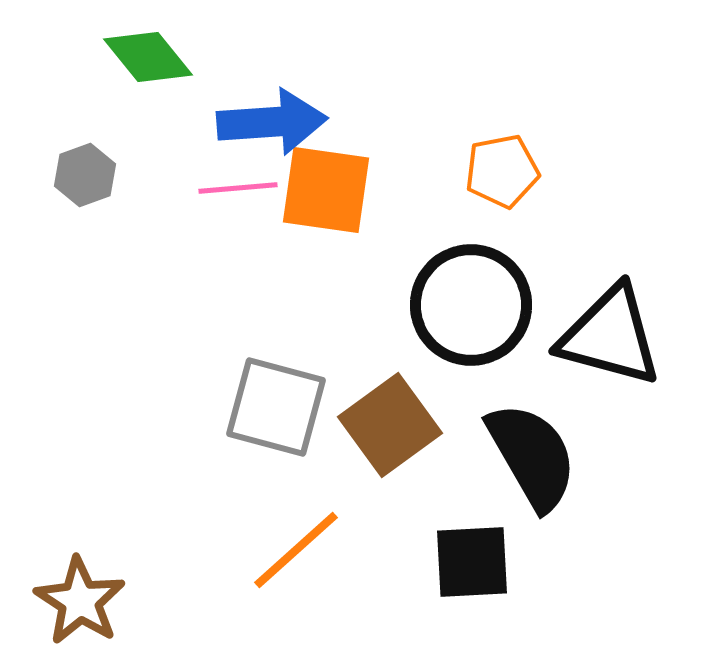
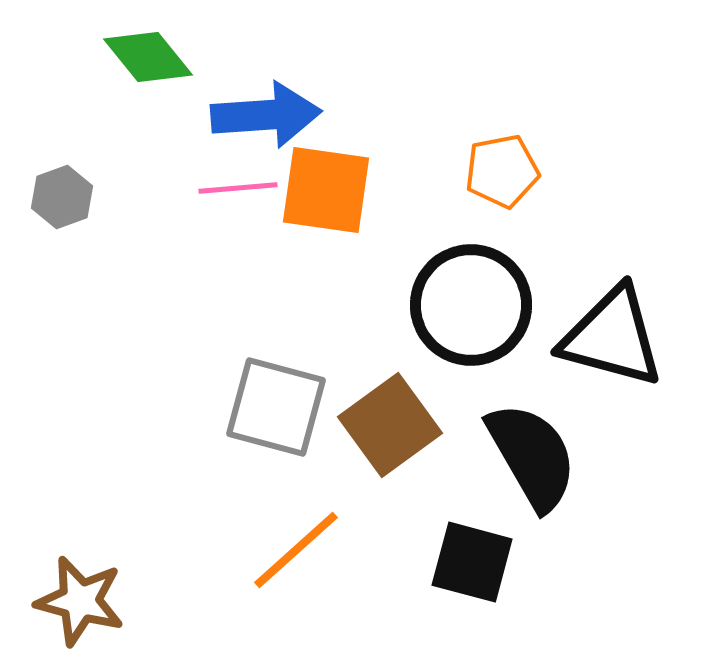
blue arrow: moved 6 px left, 7 px up
gray hexagon: moved 23 px left, 22 px down
black triangle: moved 2 px right, 1 px down
black square: rotated 18 degrees clockwise
brown star: rotated 18 degrees counterclockwise
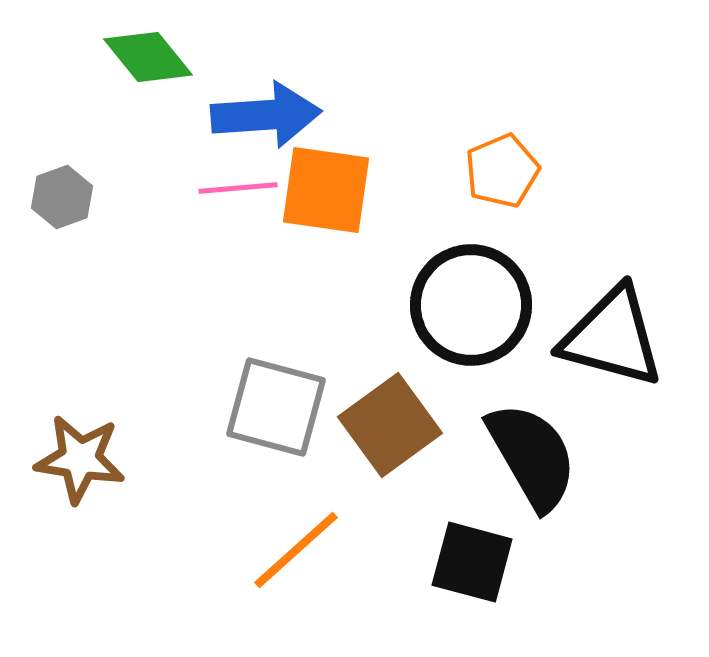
orange pentagon: rotated 12 degrees counterclockwise
brown star: moved 142 px up; rotated 6 degrees counterclockwise
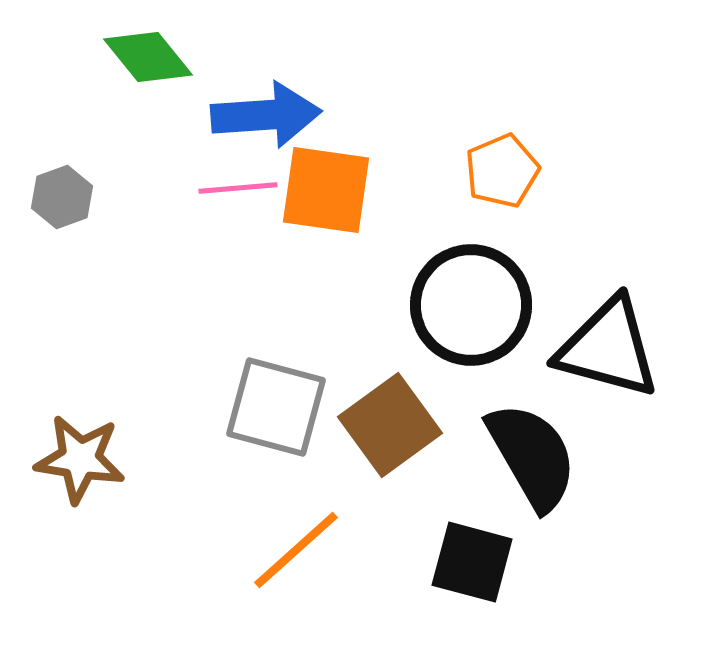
black triangle: moved 4 px left, 11 px down
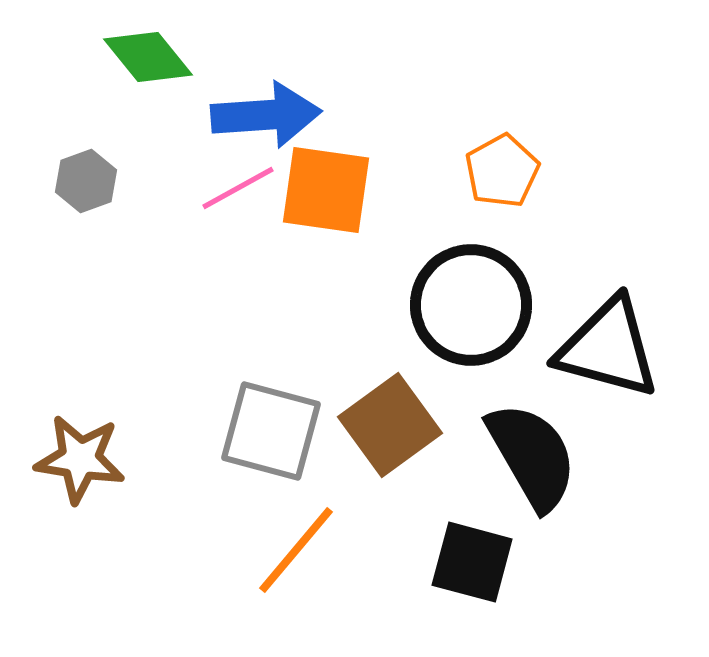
orange pentagon: rotated 6 degrees counterclockwise
pink line: rotated 24 degrees counterclockwise
gray hexagon: moved 24 px right, 16 px up
gray square: moved 5 px left, 24 px down
orange line: rotated 8 degrees counterclockwise
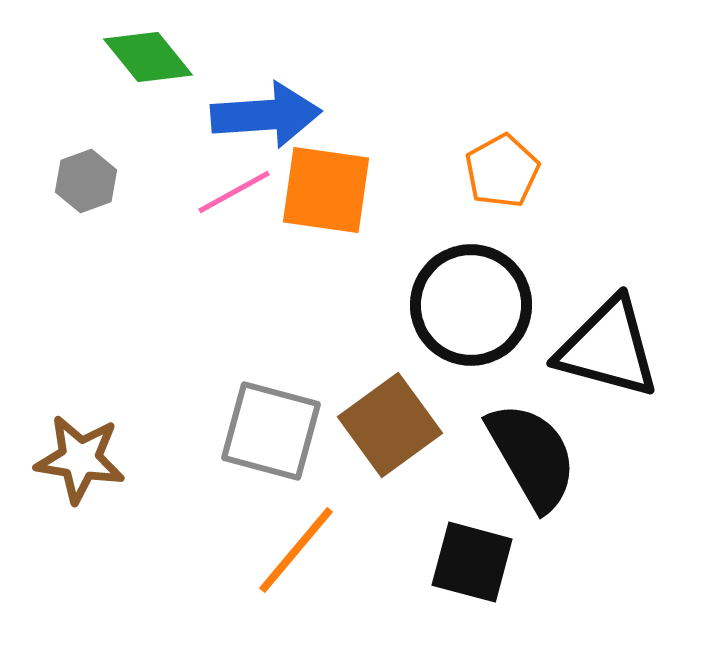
pink line: moved 4 px left, 4 px down
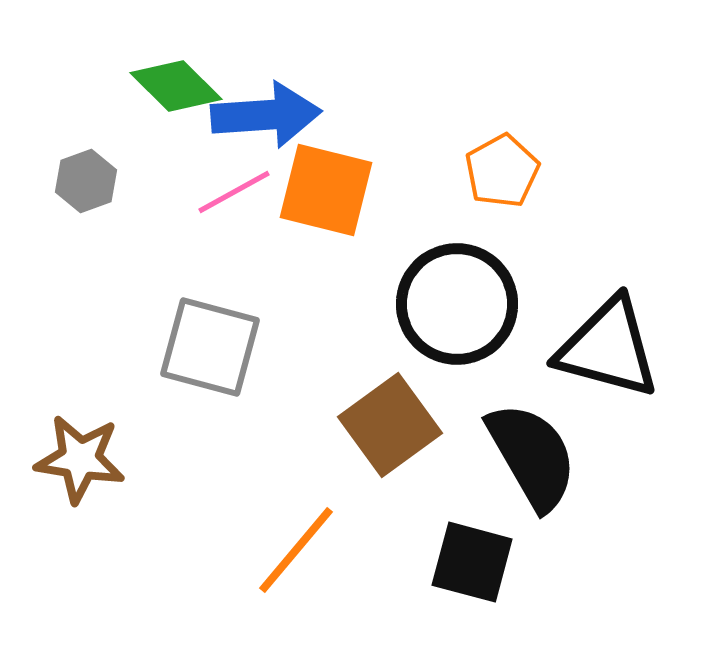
green diamond: moved 28 px right, 29 px down; rotated 6 degrees counterclockwise
orange square: rotated 6 degrees clockwise
black circle: moved 14 px left, 1 px up
gray square: moved 61 px left, 84 px up
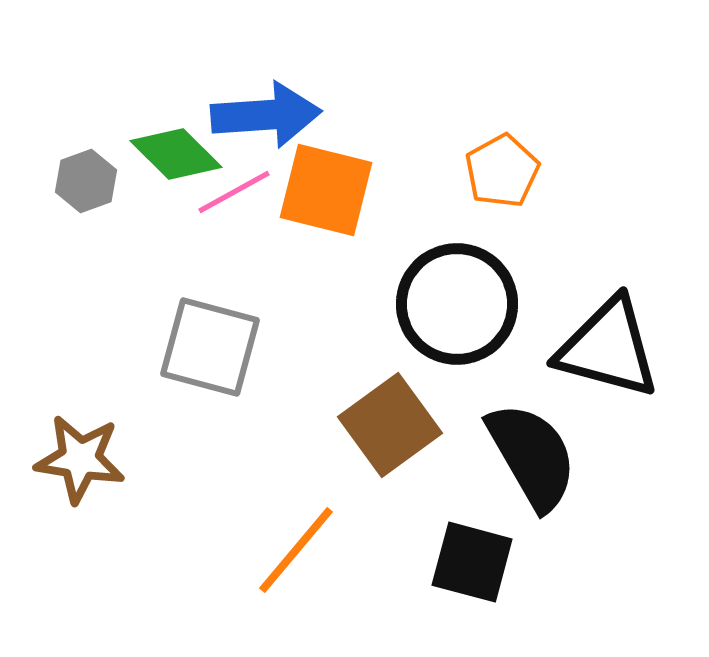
green diamond: moved 68 px down
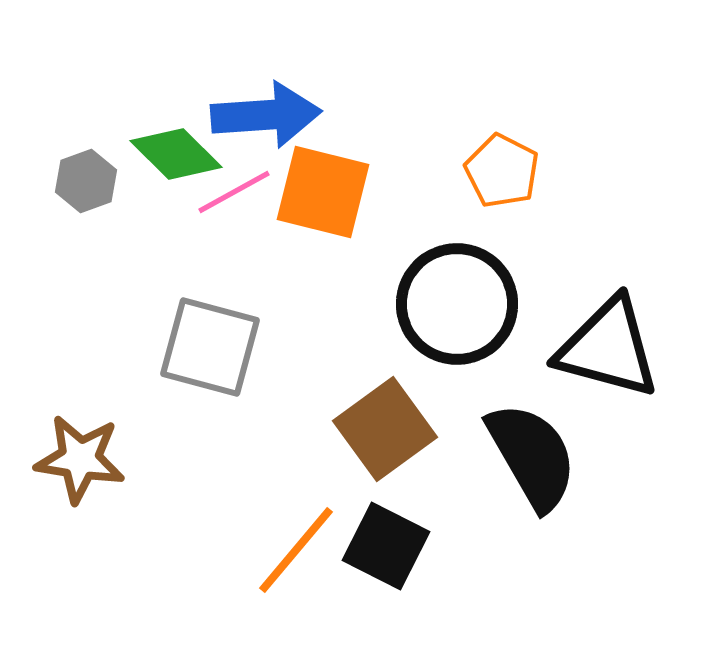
orange pentagon: rotated 16 degrees counterclockwise
orange square: moved 3 px left, 2 px down
brown square: moved 5 px left, 4 px down
black square: moved 86 px left, 16 px up; rotated 12 degrees clockwise
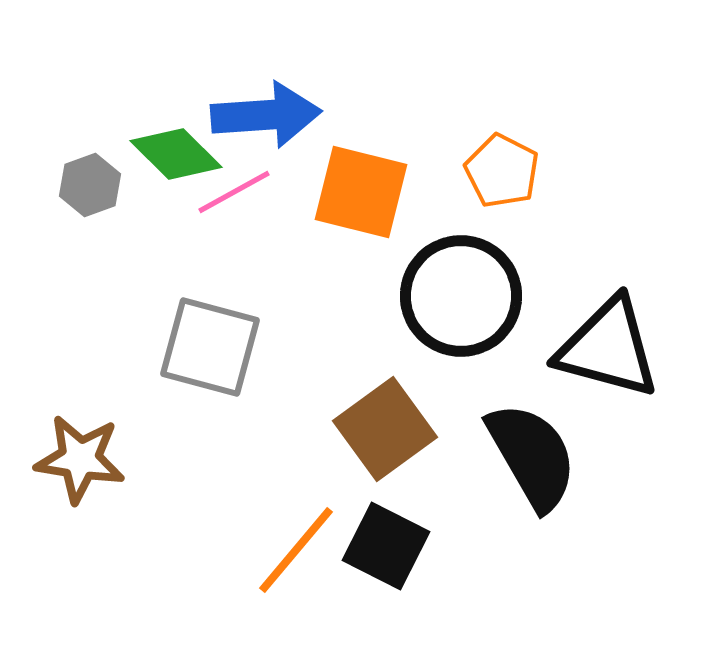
gray hexagon: moved 4 px right, 4 px down
orange square: moved 38 px right
black circle: moved 4 px right, 8 px up
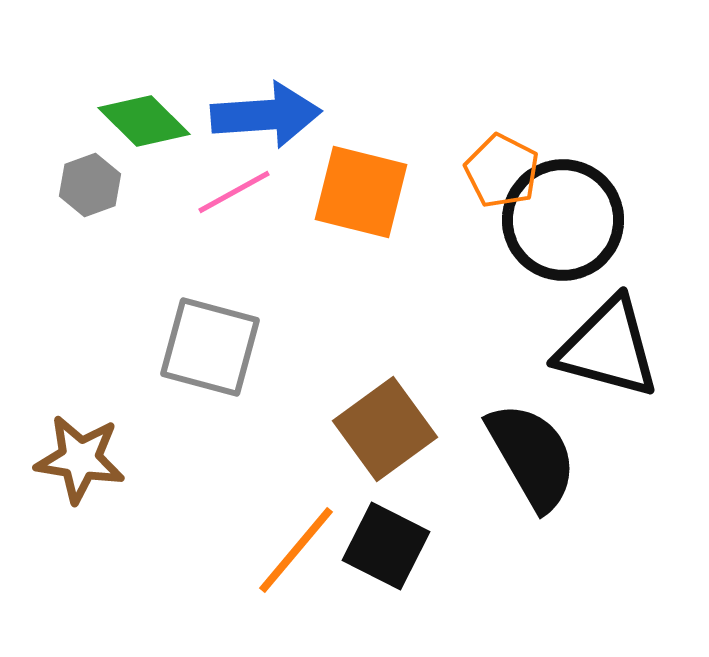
green diamond: moved 32 px left, 33 px up
black circle: moved 102 px right, 76 px up
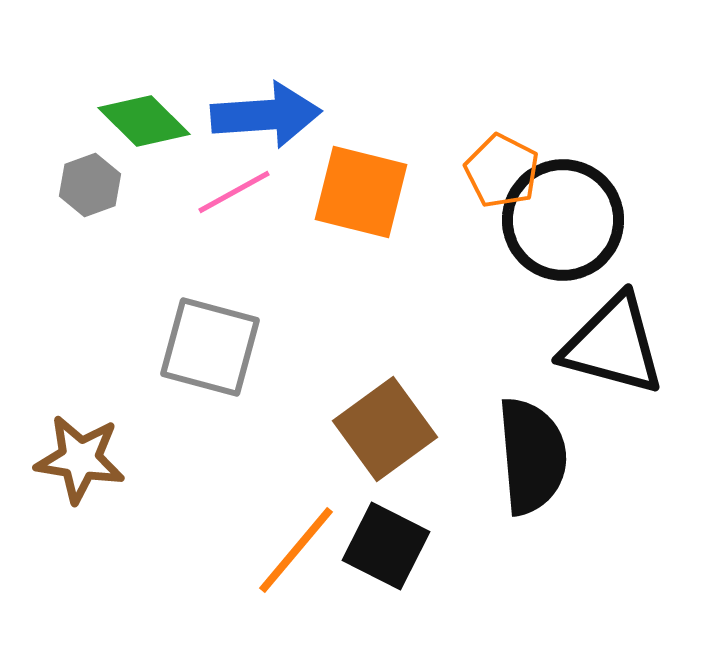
black triangle: moved 5 px right, 3 px up
black semicircle: rotated 25 degrees clockwise
